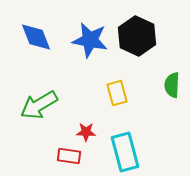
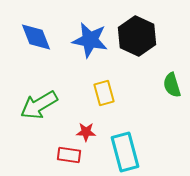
green semicircle: rotated 20 degrees counterclockwise
yellow rectangle: moved 13 px left
red rectangle: moved 1 px up
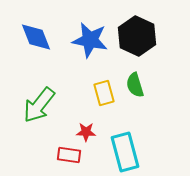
green semicircle: moved 37 px left
green arrow: rotated 21 degrees counterclockwise
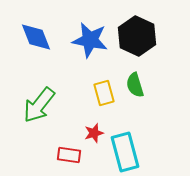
red star: moved 8 px right, 1 px down; rotated 18 degrees counterclockwise
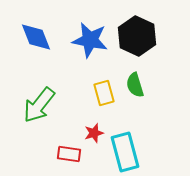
red rectangle: moved 1 px up
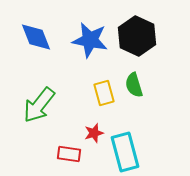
green semicircle: moved 1 px left
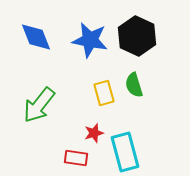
red rectangle: moved 7 px right, 4 px down
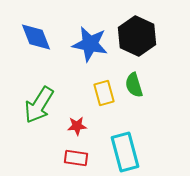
blue star: moved 4 px down
green arrow: rotated 6 degrees counterclockwise
red star: moved 17 px left, 7 px up; rotated 12 degrees clockwise
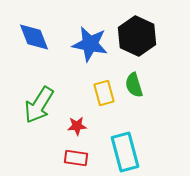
blue diamond: moved 2 px left
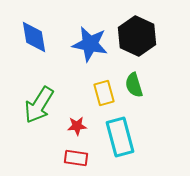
blue diamond: rotated 12 degrees clockwise
cyan rectangle: moved 5 px left, 15 px up
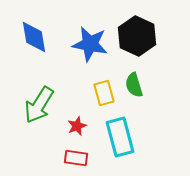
red star: rotated 18 degrees counterclockwise
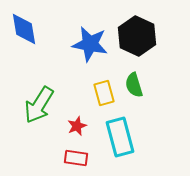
blue diamond: moved 10 px left, 8 px up
